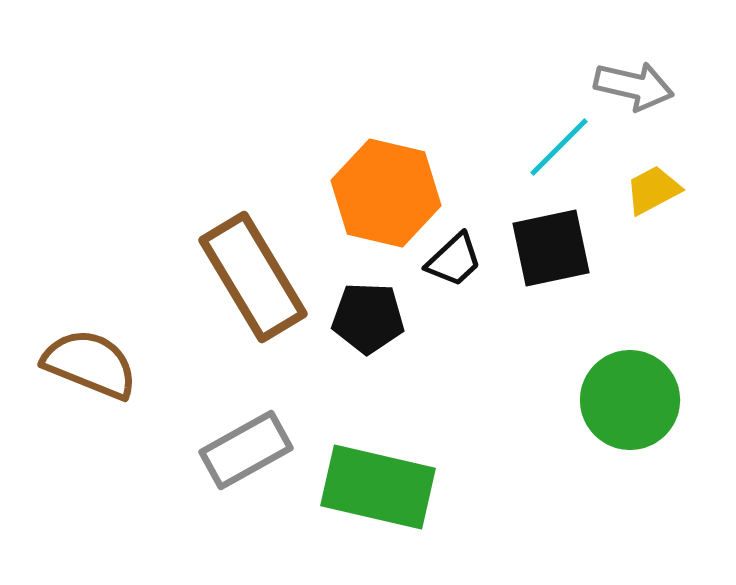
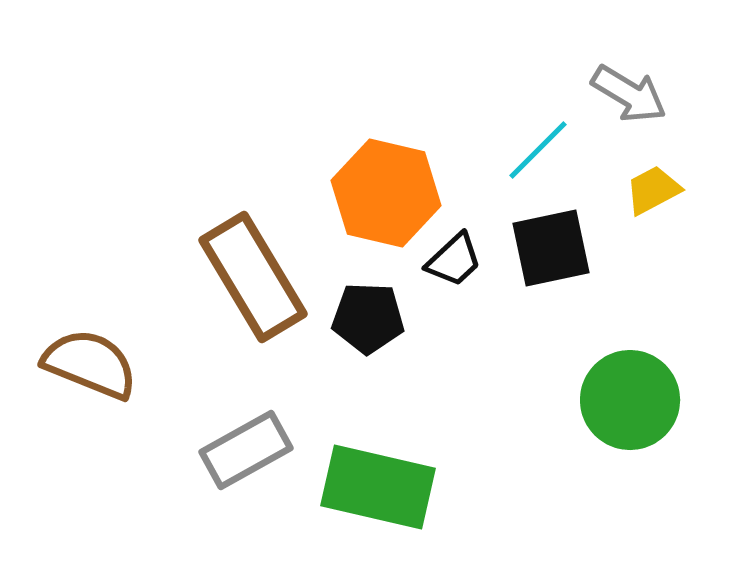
gray arrow: moved 5 px left, 8 px down; rotated 18 degrees clockwise
cyan line: moved 21 px left, 3 px down
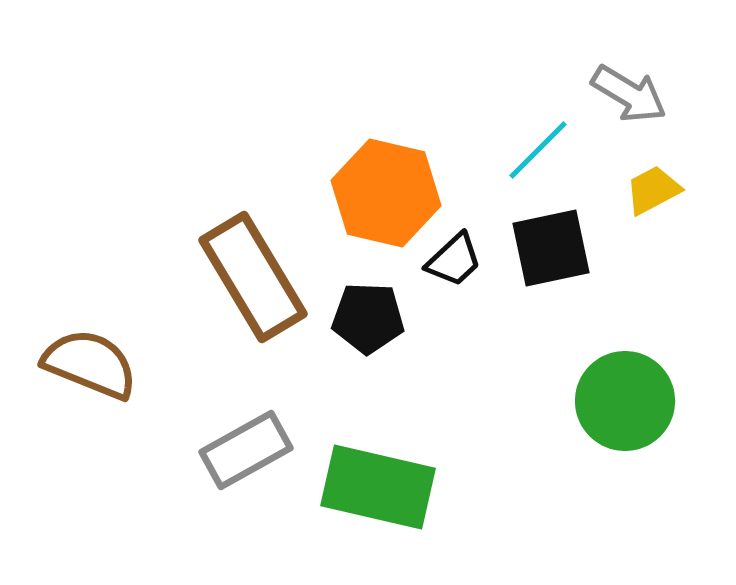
green circle: moved 5 px left, 1 px down
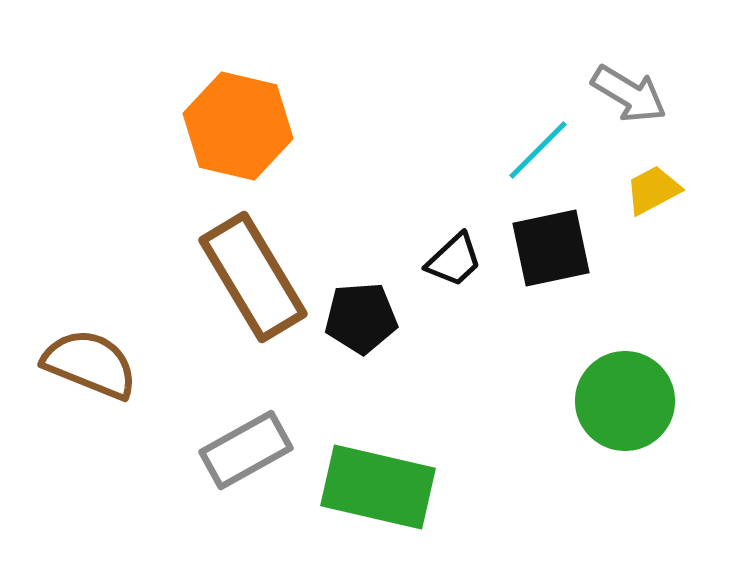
orange hexagon: moved 148 px left, 67 px up
black pentagon: moved 7 px left; rotated 6 degrees counterclockwise
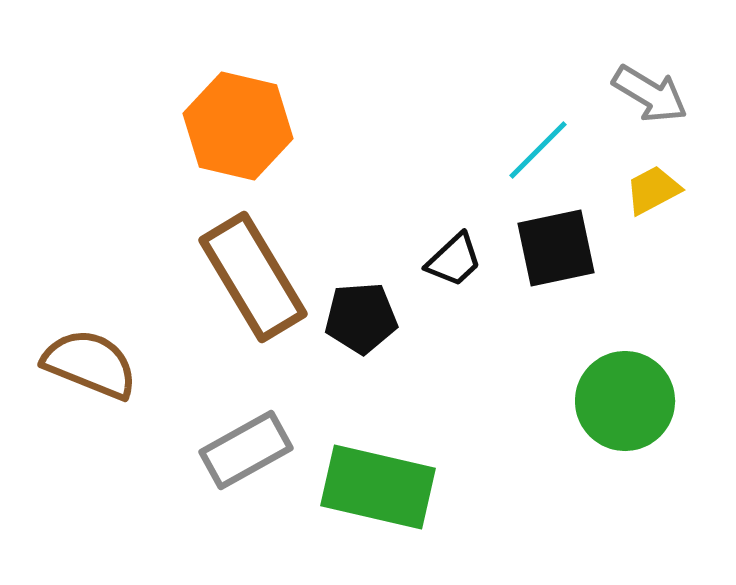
gray arrow: moved 21 px right
black square: moved 5 px right
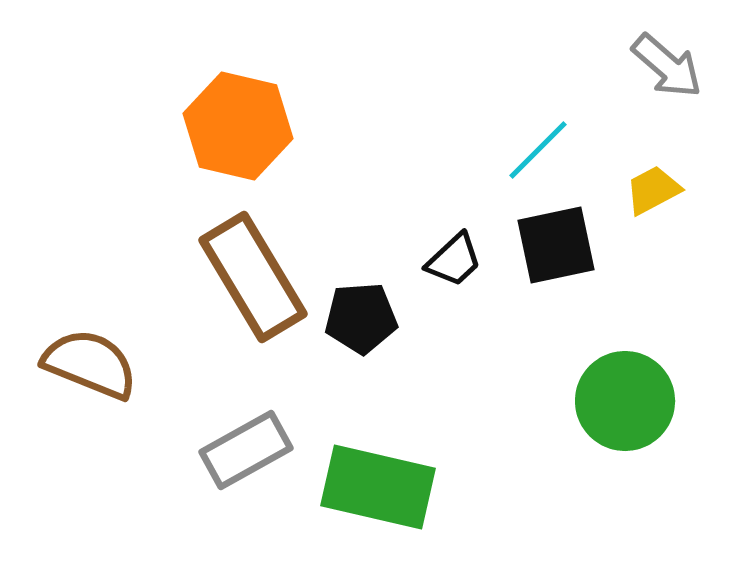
gray arrow: moved 17 px right, 28 px up; rotated 10 degrees clockwise
black square: moved 3 px up
